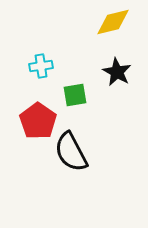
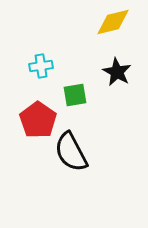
red pentagon: moved 1 px up
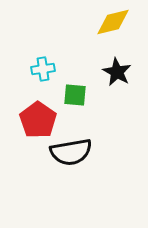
cyan cross: moved 2 px right, 3 px down
green square: rotated 15 degrees clockwise
black semicircle: rotated 72 degrees counterclockwise
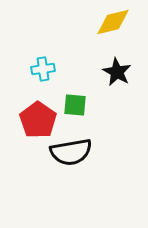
green square: moved 10 px down
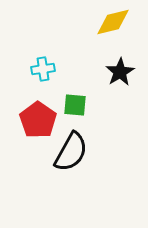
black star: moved 3 px right; rotated 12 degrees clockwise
black semicircle: rotated 51 degrees counterclockwise
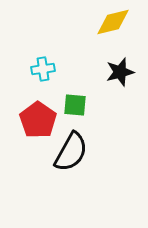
black star: rotated 16 degrees clockwise
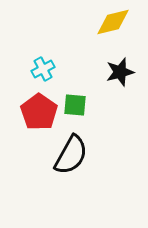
cyan cross: rotated 20 degrees counterclockwise
red pentagon: moved 1 px right, 8 px up
black semicircle: moved 3 px down
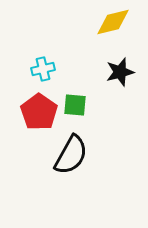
cyan cross: rotated 15 degrees clockwise
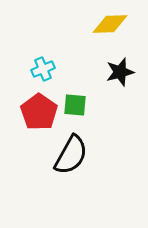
yellow diamond: moved 3 px left, 2 px down; rotated 12 degrees clockwise
cyan cross: rotated 10 degrees counterclockwise
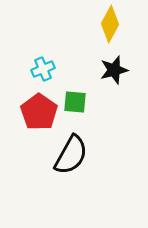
yellow diamond: rotated 60 degrees counterclockwise
black star: moved 6 px left, 2 px up
green square: moved 3 px up
